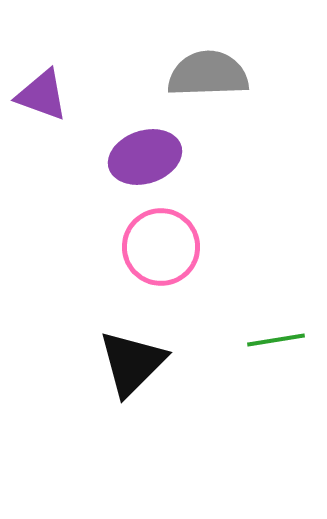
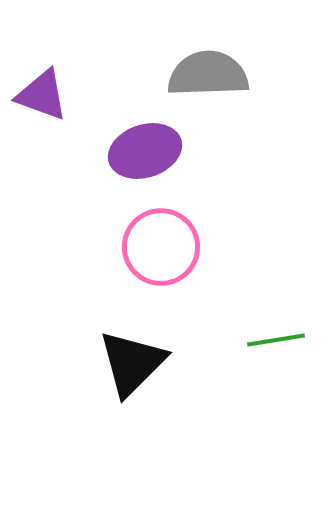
purple ellipse: moved 6 px up
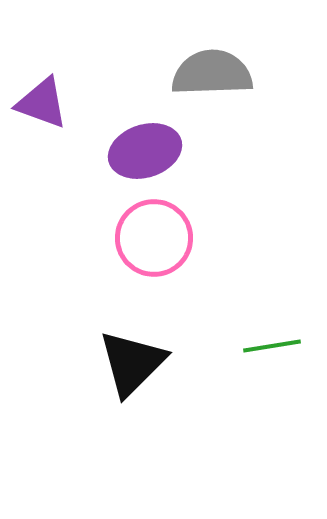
gray semicircle: moved 4 px right, 1 px up
purple triangle: moved 8 px down
pink circle: moved 7 px left, 9 px up
green line: moved 4 px left, 6 px down
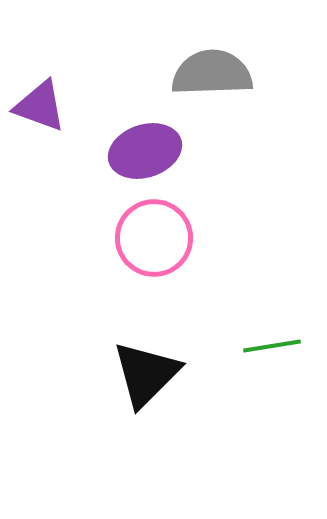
purple triangle: moved 2 px left, 3 px down
black triangle: moved 14 px right, 11 px down
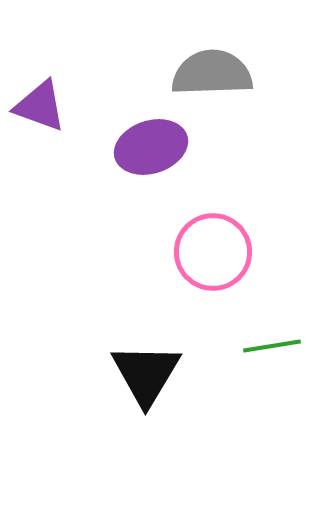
purple ellipse: moved 6 px right, 4 px up
pink circle: moved 59 px right, 14 px down
black triangle: rotated 14 degrees counterclockwise
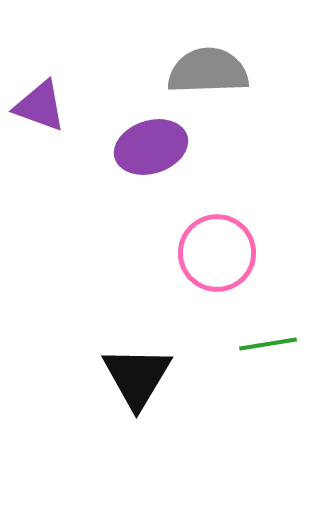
gray semicircle: moved 4 px left, 2 px up
pink circle: moved 4 px right, 1 px down
green line: moved 4 px left, 2 px up
black triangle: moved 9 px left, 3 px down
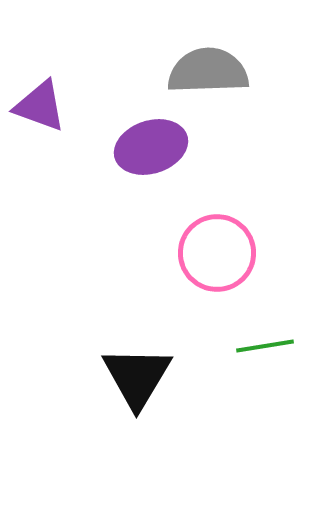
green line: moved 3 px left, 2 px down
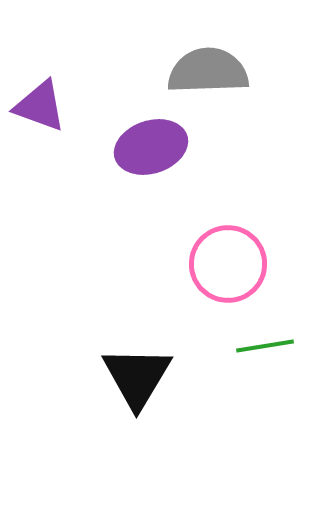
pink circle: moved 11 px right, 11 px down
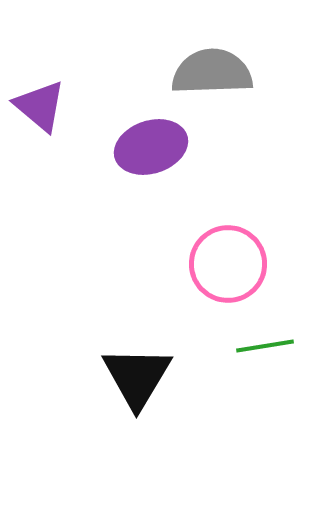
gray semicircle: moved 4 px right, 1 px down
purple triangle: rotated 20 degrees clockwise
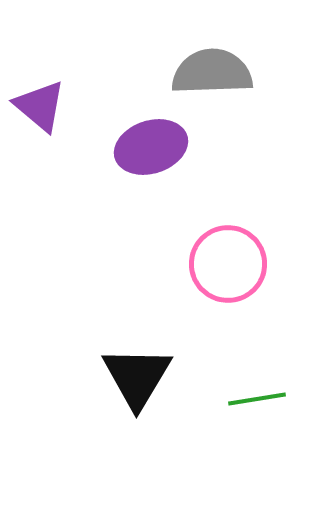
green line: moved 8 px left, 53 px down
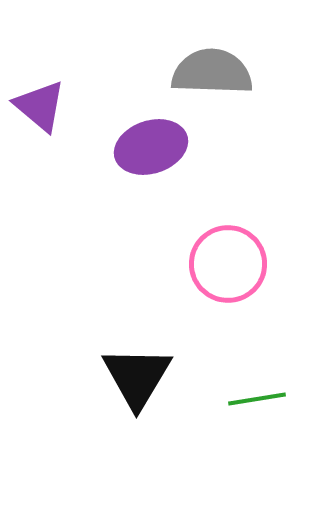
gray semicircle: rotated 4 degrees clockwise
